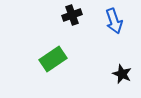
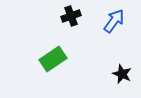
black cross: moved 1 px left, 1 px down
blue arrow: rotated 125 degrees counterclockwise
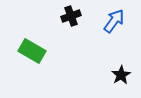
green rectangle: moved 21 px left, 8 px up; rotated 64 degrees clockwise
black star: moved 1 px left, 1 px down; rotated 18 degrees clockwise
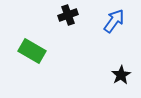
black cross: moved 3 px left, 1 px up
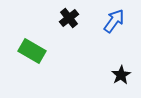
black cross: moved 1 px right, 3 px down; rotated 18 degrees counterclockwise
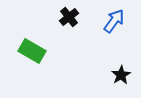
black cross: moved 1 px up
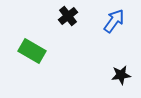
black cross: moved 1 px left, 1 px up
black star: rotated 24 degrees clockwise
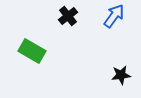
blue arrow: moved 5 px up
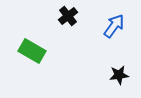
blue arrow: moved 10 px down
black star: moved 2 px left
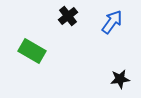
blue arrow: moved 2 px left, 4 px up
black star: moved 1 px right, 4 px down
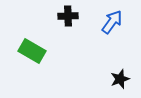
black cross: rotated 36 degrees clockwise
black star: rotated 12 degrees counterclockwise
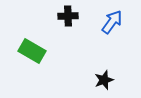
black star: moved 16 px left, 1 px down
